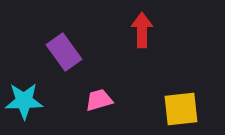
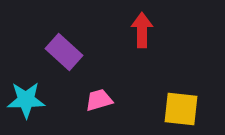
purple rectangle: rotated 12 degrees counterclockwise
cyan star: moved 2 px right, 1 px up
yellow square: rotated 12 degrees clockwise
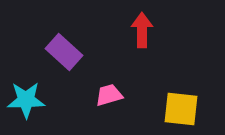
pink trapezoid: moved 10 px right, 5 px up
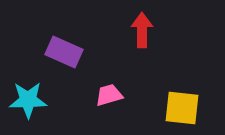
purple rectangle: rotated 18 degrees counterclockwise
cyan star: moved 2 px right
yellow square: moved 1 px right, 1 px up
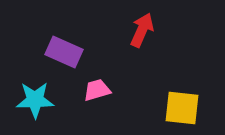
red arrow: rotated 24 degrees clockwise
pink trapezoid: moved 12 px left, 5 px up
cyan star: moved 7 px right
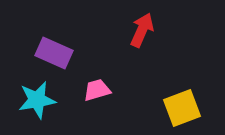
purple rectangle: moved 10 px left, 1 px down
cyan star: moved 2 px right; rotated 9 degrees counterclockwise
yellow square: rotated 27 degrees counterclockwise
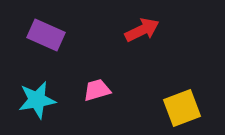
red arrow: rotated 40 degrees clockwise
purple rectangle: moved 8 px left, 18 px up
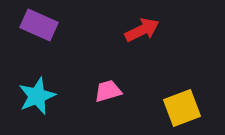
purple rectangle: moved 7 px left, 10 px up
pink trapezoid: moved 11 px right, 1 px down
cyan star: moved 4 px up; rotated 12 degrees counterclockwise
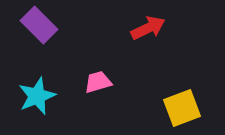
purple rectangle: rotated 21 degrees clockwise
red arrow: moved 6 px right, 2 px up
pink trapezoid: moved 10 px left, 9 px up
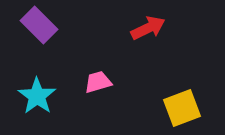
cyan star: rotated 15 degrees counterclockwise
